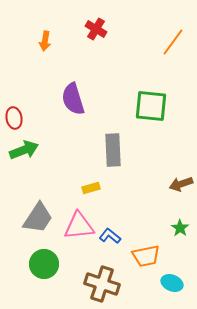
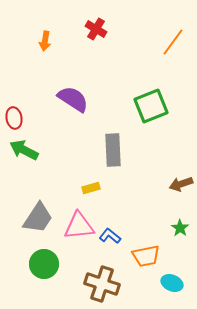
purple semicircle: rotated 140 degrees clockwise
green square: rotated 28 degrees counterclockwise
green arrow: rotated 132 degrees counterclockwise
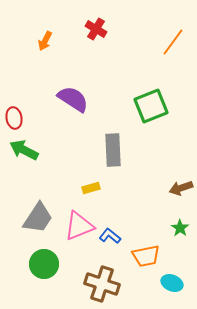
orange arrow: rotated 18 degrees clockwise
brown arrow: moved 4 px down
pink triangle: rotated 16 degrees counterclockwise
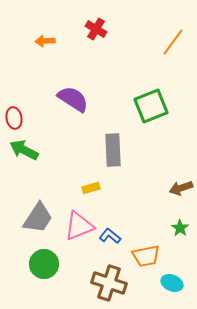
orange arrow: rotated 60 degrees clockwise
brown cross: moved 7 px right, 1 px up
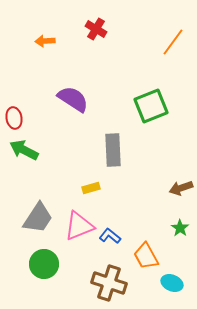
orange trapezoid: rotated 72 degrees clockwise
